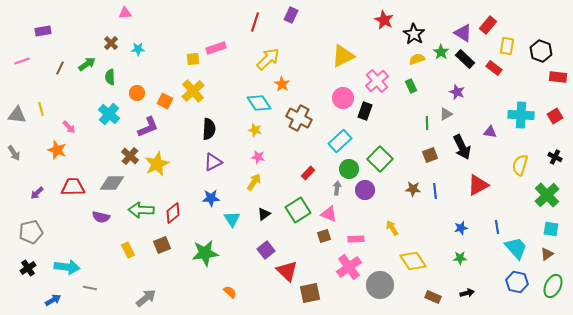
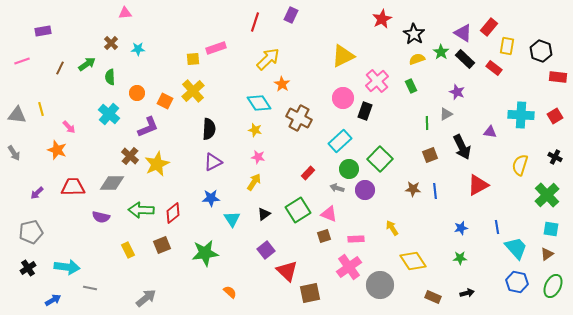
red star at (384, 20): moved 2 px left, 1 px up; rotated 18 degrees clockwise
red rectangle at (488, 25): moved 1 px right, 2 px down
gray arrow at (337, 188): rotated 80 degrees counterclockwise
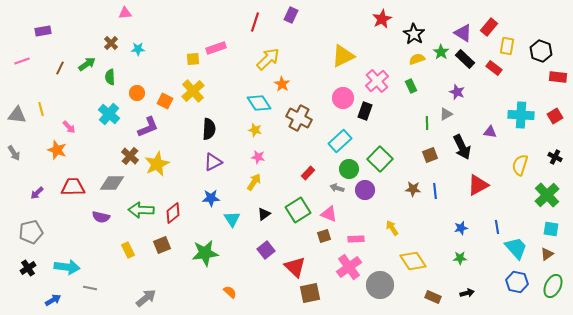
red triangle at (287, 271): moved 8 px right, 4 px up
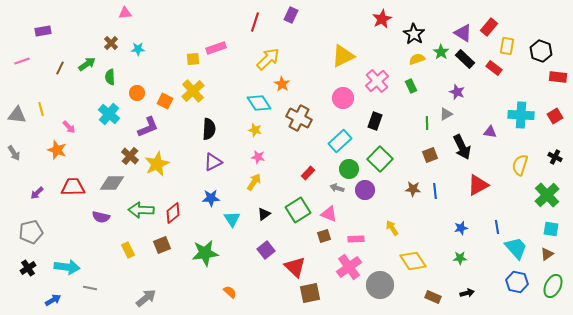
black rectangle at (365, 111): moved 10 px right, 10 px down
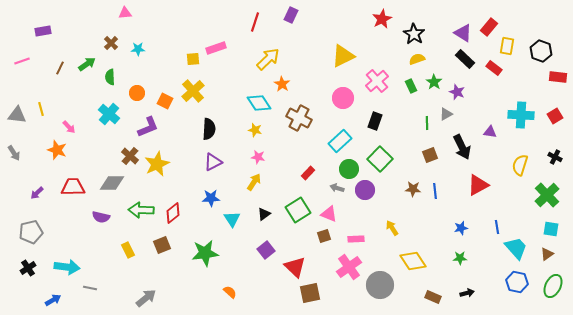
green star at (441, 52): moved 7 px left, 30 px down
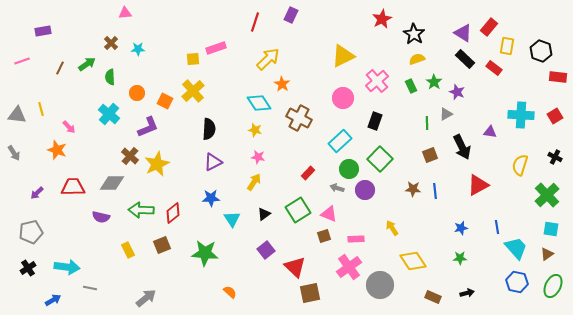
green star at (205, 253): rotated 12 degrees clockwise
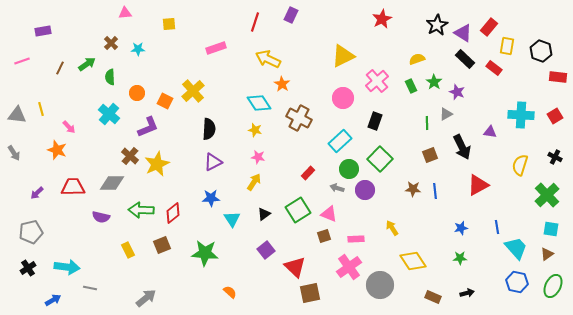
black star at (414, 34): moved 23 px right, 9 px up; rotated 10 degrees clockwise
yellow square at (193, 59): moved 24 px left, 35 px up
yellow arrow at (268, 59): rotated 110 degrees counterclockwise
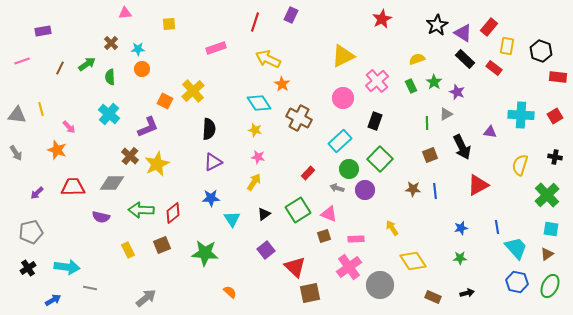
orange circle at (137, 93): moved 5 px right, 24 px up
gray arrow at (14, 153): moved 2 px right
black cross at (555, 157): rotated 16 degrees counterclockwise
green ellipse at (553, 286): moved 3 px left
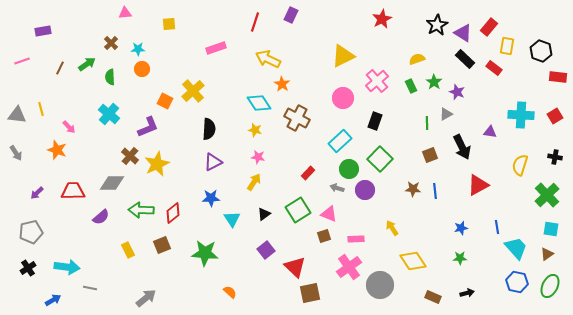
brown cross at (299, 118): moved 2 px left
red trapezoid at (73, 187): moved 4 px down
purple semicircle at (101, 217): rotated 54 degrees counterclockwise
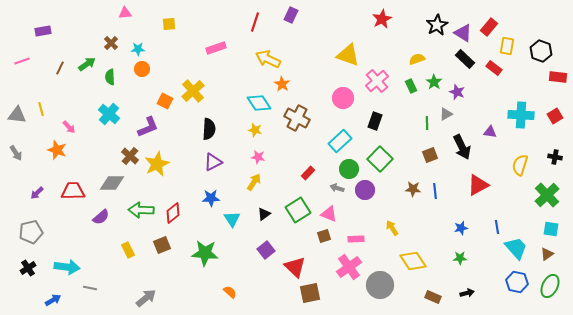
yellow triangle at (343, 56): moved 5 px right, 1 px up; rotated 45 degrees clockwise
